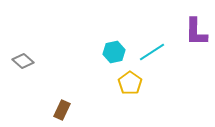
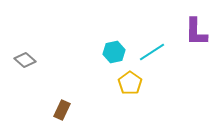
gray diamond: moved 2 px right, 1 px up
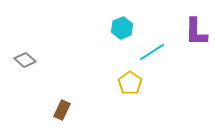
cyan hexagon: moved 8 px right, 24 px up; rotated 10 degrees counterclockwise
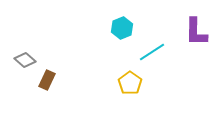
brown rectangle: moved 15 px left, 30 px up
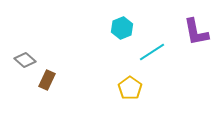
purple L-shape: rotated 12 degrees counterclockwise
yellow pentagon: moved 5 px down
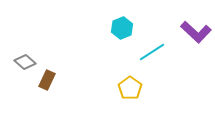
purple L-shape: rotated 36 degrees counterclockwise
gray diamond: moved 2 px down
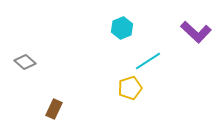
cyan line: moved 4 px left, 9 px down
brown rectangle: moved 7 px right, 29 px down
yellow pentagon: rotated 20 degrees clockwise
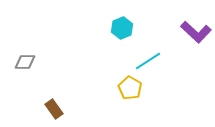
gray diamond: rotated 40 degrees counterclockwise
yellow pentagon: rotated 25 degrees counterclockwise
brown rectangle: rotated 60 degrees counterclockwise
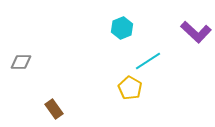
gray diamond: moved 4 px left
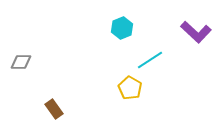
cyan line: moved 2 px right, 1 px up
